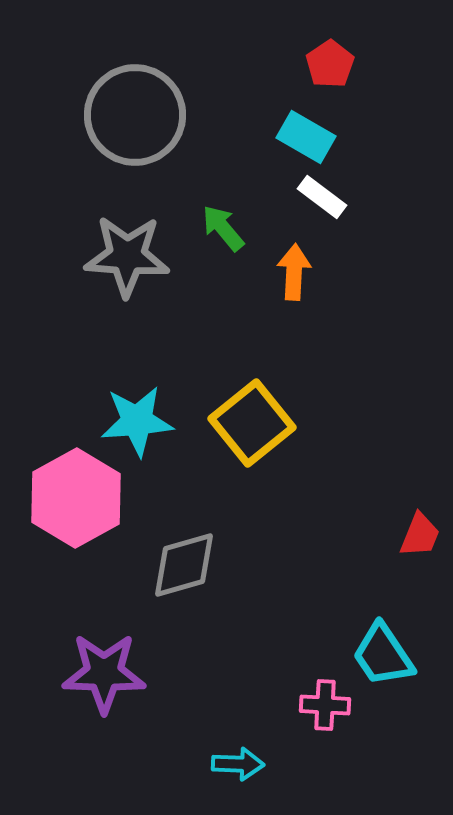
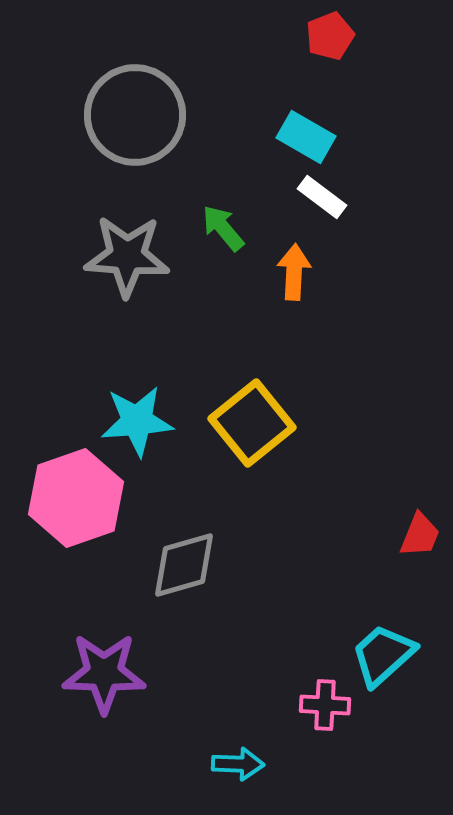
red pentagon: moved 28 px up; rotated 12 degrees clockwise
pink hexagon: rotated 10 degrees clockwise
cyan trapezoid: rotated 82 degrees clockwise
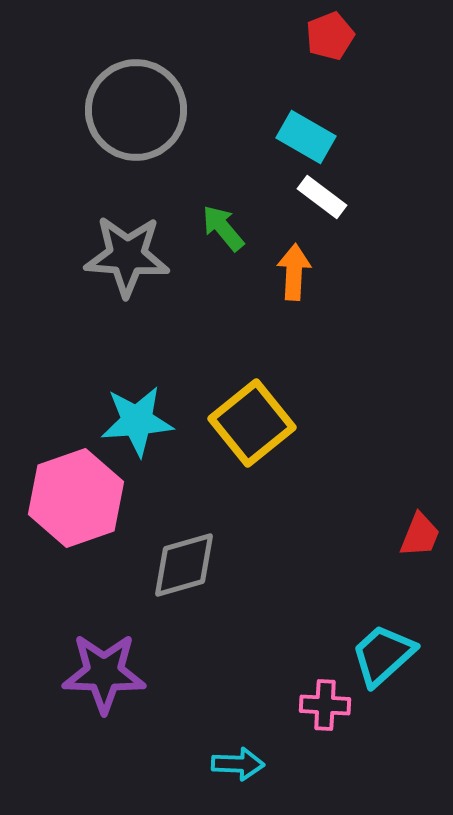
gray circle: moved 1 px right, 5 px up
